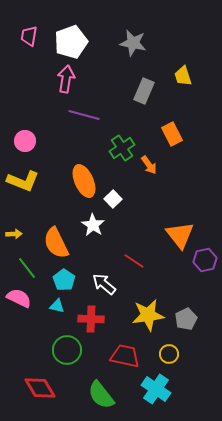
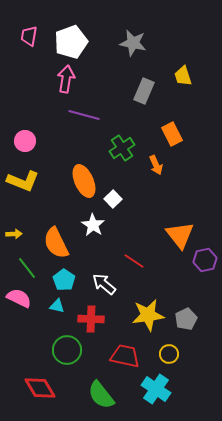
orange arrow: moved 7 px right; rotated 12 degrees clockwise
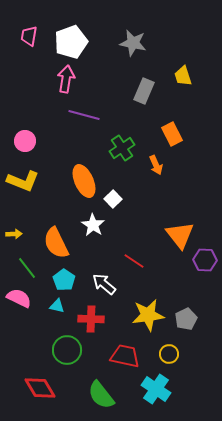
purple hexagon: rotated 15 degrees clockwise
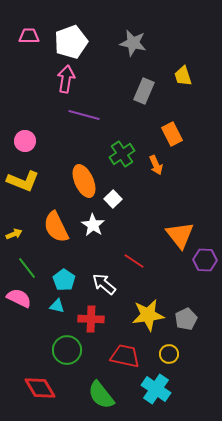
pink trapezoid: rotated 80 degrees clockwise
green cross: moved 6 px down
yellow arrow: rotated 21 degrees counterclockwise
orange semicircle: moved 16 px up
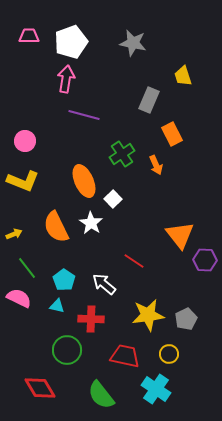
gray rectangle: moved 5 px right, 9 px down
white star: moved 2 px left, 2 px up
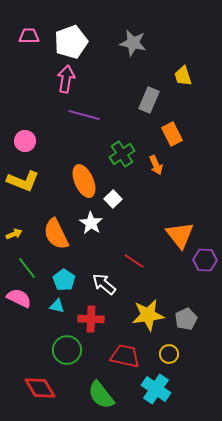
orange semicircle: moved 7 px down
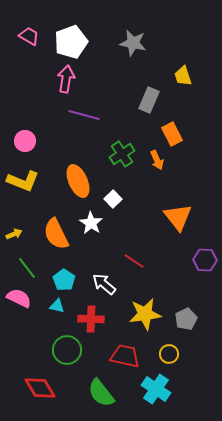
pink trapezoid: rotated 30 degrees clockwise
orange arrow: moved 1 px right, 5 px up
orange ellipse: moved 6 px left
orange triangle: moved 2 px left, 18 px up
yellow star: moved 3 px left, 1 px up
green semicircle: moved 2 px up
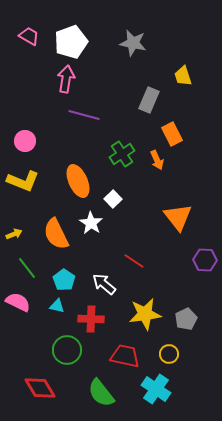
pink semicircle: moved 1 px left, 4 px down
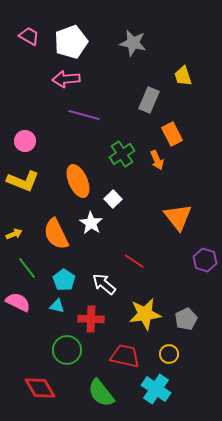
pink arrow: rotated 104 degrees counterclockwise
purple hexagon: rotated 15 degrees clockwise
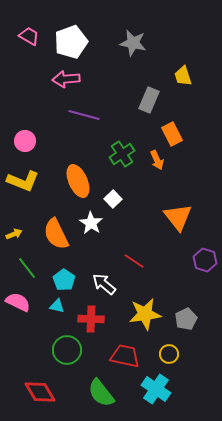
red diamond: moved 4 px down
